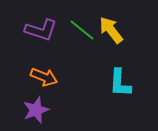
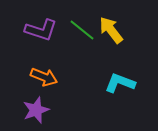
cyan L-shape: rotated 108 degrees clockwise
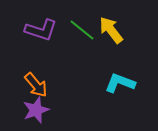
orange arrow: moved 8 px left, 8 px down; rotated 28 degrees clockwise
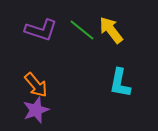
cyan L-shape: rotated 100 degrees counterclockwise
